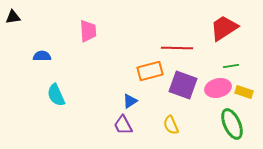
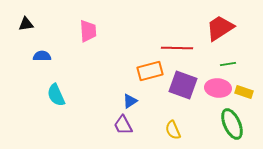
black triangle: moved 13 px right, 7 px down
red trapezoid: moved 4 px left
green line: moved 3 px left, 2 px up
pink ellipse: rotated 20 degrees clockwise
yellow semicircle: moved 2 px right, 5 px down
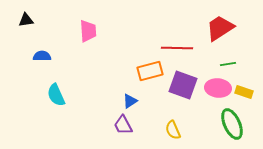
black triangle: moved 4 px up
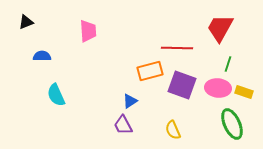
black triangle: moved 2 px down; rotated 14 degrees counterclockwise
red trapezoid: rotated 28 degrees counterclockwise
green line: rotated 63 degrees counterclockwise
purple square: moved 1 px left
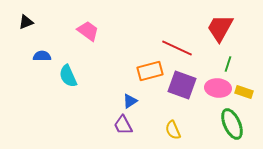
pink trapezoid: rotated 50 degrees counterclockwise
red line: rotated 24 degrees clockwise
cyan semicircle: moved 12 px right, 19 px up
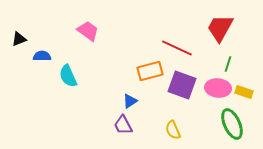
black triangle: moved 7 px left, 17 px down
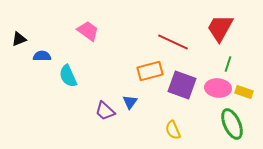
red line: moved 4 px left, 6 px up
blue triangle: moved 1 px down; rotated 21 degrees counterclockwise
purple trapezoid: moved 18 px left, 14 px up; rotated 20 degrees counterclockwise
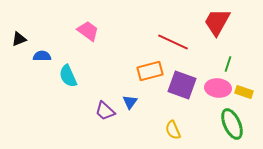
red trapezoid: moved 3 px left, 6 px up
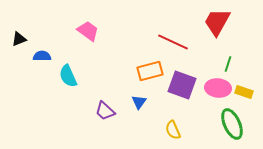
blue triangle: moved 9 px right
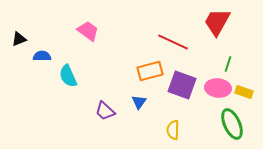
yellow semicircle: rotated 24 degrees clockwise
